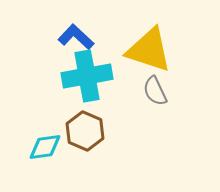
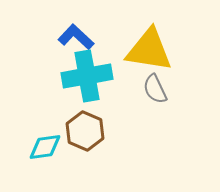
yellow triangle: rotated 9 degrees counterclockwise
gray semicircle: moved 2 px up
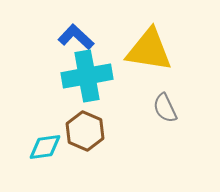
gray semicircle: moved 10 px right, 19 px down
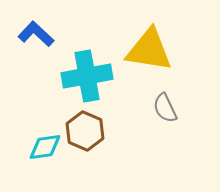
blue L-shape: moved 40 px left, 3 px up
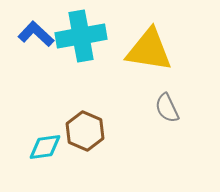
cyan cross: moved 6 px left, 40 px up
gray semicircle: moved 2 px right
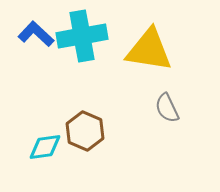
cyan cross: moved 1 px right
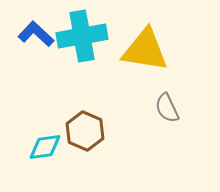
yellow triangle: moved 4 px left
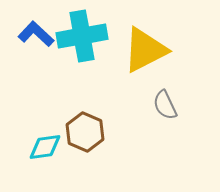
yellow triangle: rotated 36 degrees counterclockwise
gray semicircle: moved 2 px left, 3 px up
brown hexagon: moved 1 px down
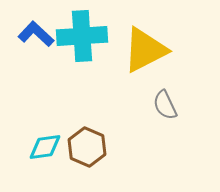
cyan cross: rotated 6 degrees clockwise
brown hexagon: moved 2 px right, 15 px down
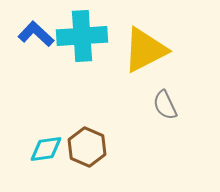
cyan diamond: moved 1 px right, 2 px down
